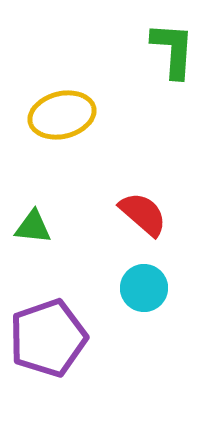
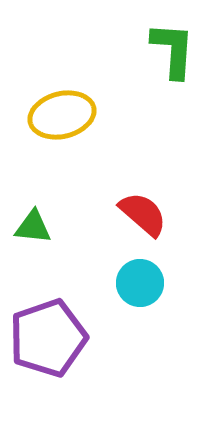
cyan circle: moved 4 px left, 5 px up
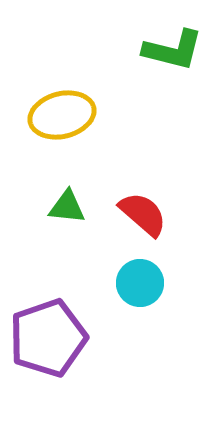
green L-shape: rotated 100 degrees clockwise
green triangle: moved 34 px right, 20 px up
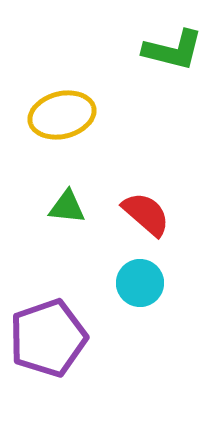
red semicircle: moved 3 px right
